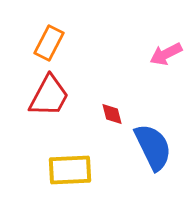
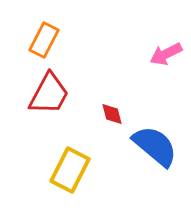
orange rectangle: moved 5 px left, 3 px up
red trapezoid: moved 2 px up
blue semicircle: moved 2 px right, 1 px up; rotated 24 degrees counterclockwise
yellow rectangle: rotated 60 degrees counterclockwise
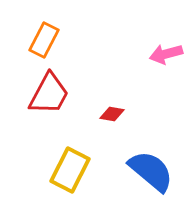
pink arrow: rotated 12 degrees clockwise
red diamond: rotated 65 degrees counterclockwise
blue semicircle: moved 4 px left, 25 px down
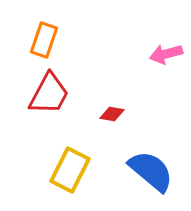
orange rectangle: rotated 8 degrees counterclockwise
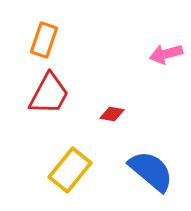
yellow rectangle: rotated 12 degrees clockwise
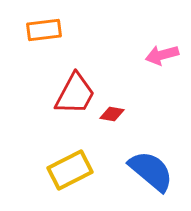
orange rectangle: moved 10 px up; rotated 64 degrees clockwise
pink arrow: moved 4 px left, 1 px down
red trapezoid: moved 26 px right
yellow rectangle: rotated 24 degrees clockwise
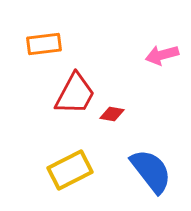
orange rectangle: moved 14 px down
blue semicircle: rotated 12 degrees clockwise
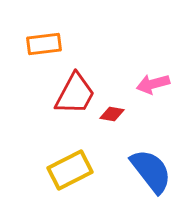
pink arrow: moved 9 px left, 29 px down
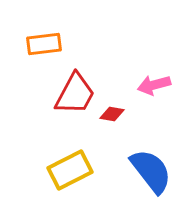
pink arrow: moved 1 px right, 1 px down
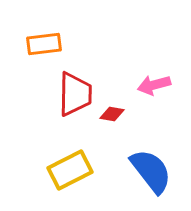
red trapezoid: rotated 27 degrees counterclockwise
